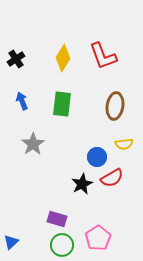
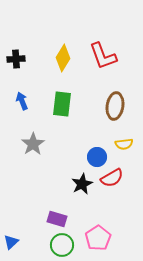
black cross: rotated 30 degrees clockwise
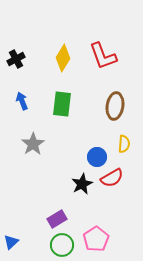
black cross: rotated 24 degrees counterclockwise
yellow semicircle: rotated 78 degrees counterclockwise
purple rectangle: rotated 48 degrees counterclockwise
pink pentagon: moved 2 px left, 1 px down
